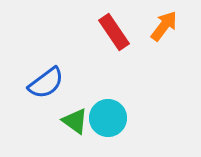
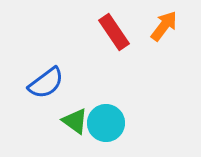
cyan circle: moved 2 px left, 5 px down
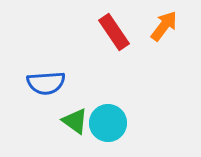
blue semicircle: rotated 33 degrees clockwise
cyan circle: moved 2 px right
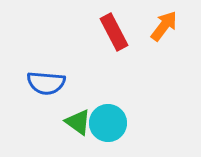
red rectangle: rotated 6 degrees clockwise
blue semicircle: rotated 9 degrees clockwise
green triangle: moved 3 px right, 1 px down
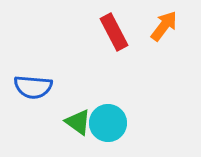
blue semicircle: moved 13 px left, 4 px down
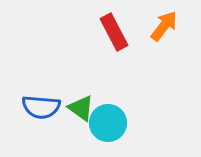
blue semicircle: moved 8 px right, 20 px down
green triangle: moved 3 px right, 14 px up
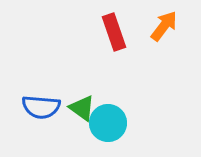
red rectangle: rotated 9 degrees clockwise
green triangle: moved 1 px right
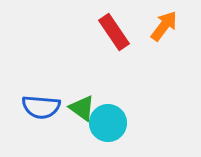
red rectangle: rotated 15 degrees counterclockwise
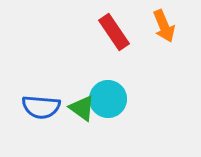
orange arrow: rotated 120 degrees clockwise
cyan circle: moved 24 px up
